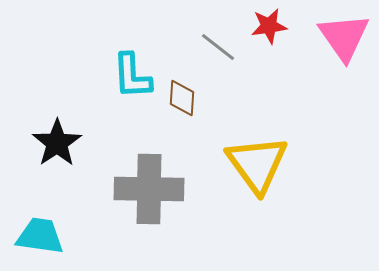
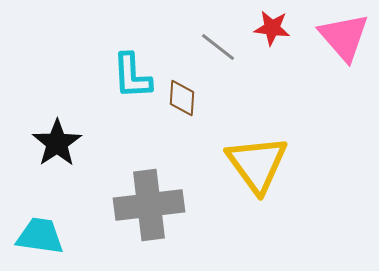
red star: moved 3 px right, 2 px down; rotated 15 degrees clockwise
pink triangle: rotated 6 degrees counterclockwise
gray cross: moved 16 px down; rotated 8 degrees counterclockwise
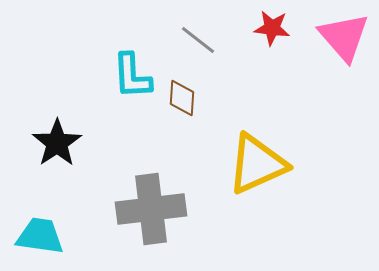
gray line: moved 20 px left, 7 px up
yellow triangle: rotated 42 degrees clockwise
gray cross: moved 2 px right, 4 px down
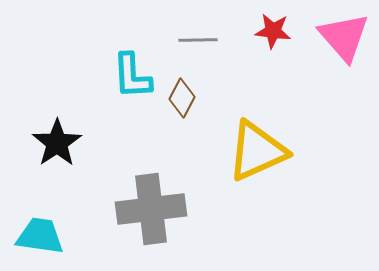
red star: moved 1 px right, 3 px down
gray line: rotated 39 degrees counterclockwise
brown diamond: rotated 24 degrees clockwise
yellow triangle: moved 13 px up
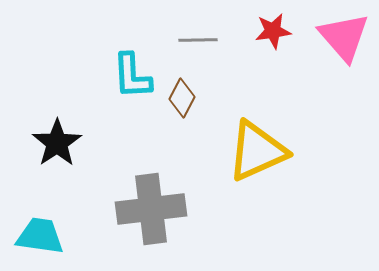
red star: rotated 15 degrees counterclockwise
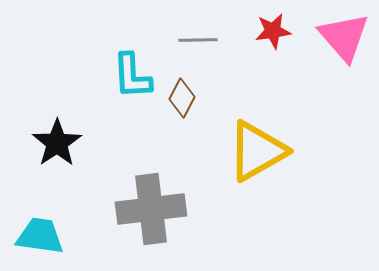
yellow triangle: rotated 6 degrees counterclockwise
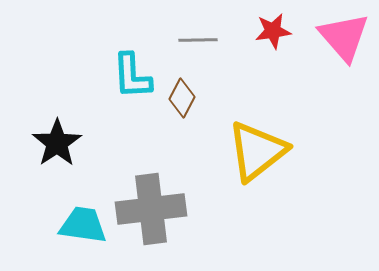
yellow triangle: rotated 8 degrees counterclockwise
cyan trapezoid: moved 43 px right, 11 px up
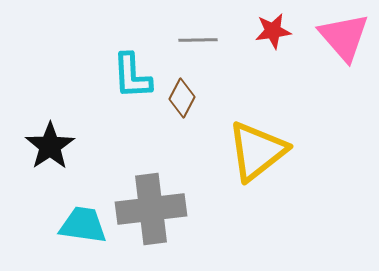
black star: moved 7 px left, 3 px down
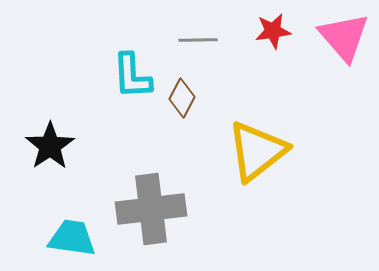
cyan trapezoid: moved 11 px left, 13 px down
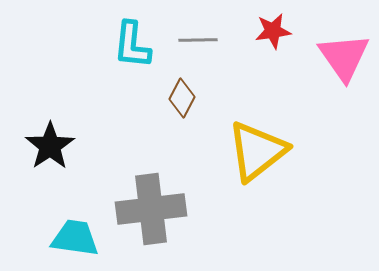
pink triangle: moved 20 px down; rotated 6 degrees clockwise
cyan L-shape: moved 31 px up; rotated 9 degrees clockwise
cyan trapezoid: moved 3 px right
